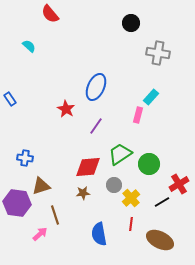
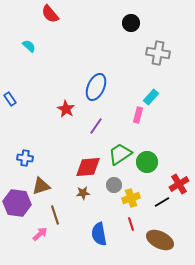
green circle: moved 2 px left, 2 px up
yellow cross: rotated 24 degrees clockwise
red line: rotated 24 degrees counterclockwise
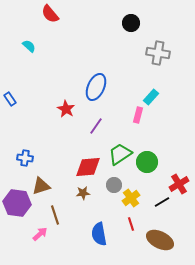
yellow cross: rotated 18 degrees counterclockwise
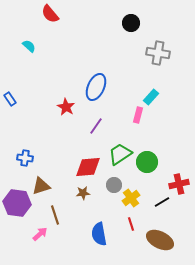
red star: moved 2 px up
red cross: rotated 18 degrees clockwise
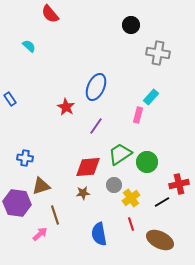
black circle: moved 2 px down
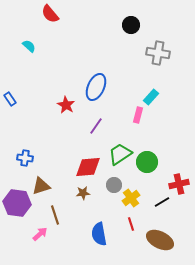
red star: moved 2 px up
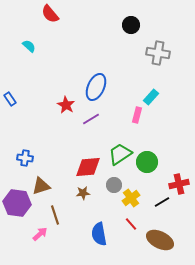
pink rectangle: moved 1 px left
purple line: moved 5 px left, 7 px up; rotated 24 degrees clockwise
red line: rotated 24 degrees counterclockwise
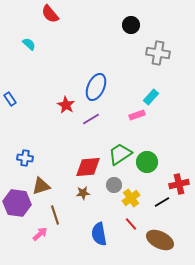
cyan semicircle: moved 2 px up
pink rectangle: rotated 56 degrees clockwise
